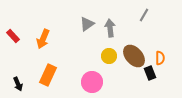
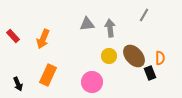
gray triangle: rotated 28 degrees clockwise
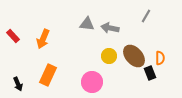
gray line: moved 2 px right, 1 px down
gray triangle: rotated 14 degrees clockwise
gray arrow: rotated 72 degrees counterclockwise
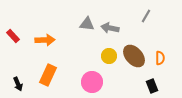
orange arrow: moved 2 px right, 1 px down; rotated 114 degrees counterclockwise
black rectangle: moved 2 px right, 13 px down
